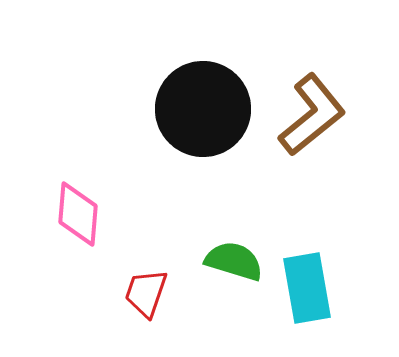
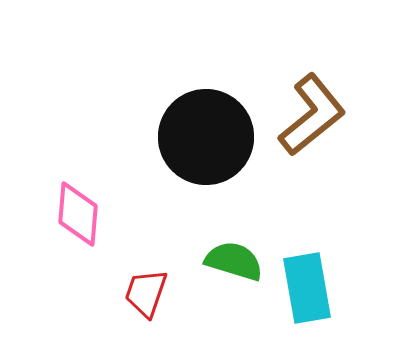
black circle: moved 3 px right, 28 px down
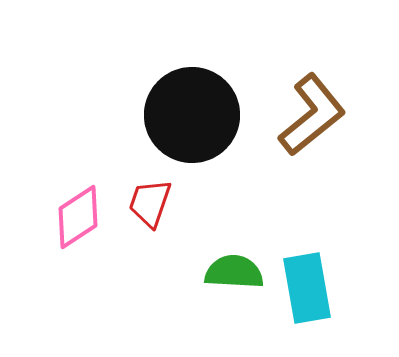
black circle: moved 14 px left, 22 px up
pink diamond: moved 3 px down; rotated 52 degrees clockwise
green semicircle: moved 11 px down; rotated 14 degrees counterclockwise
red trapezoid: moved 4 px right, 90 px up
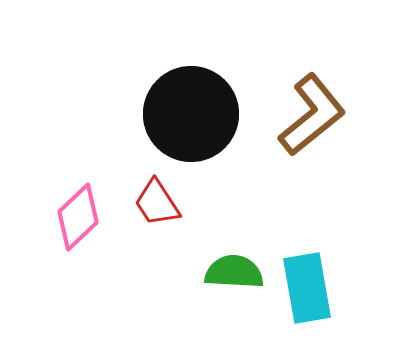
black circle: moved 1 px left, 1 px up
red trapezoid: moved 7 px right; rotated 52 degrees counterclockwise
pink diamond: rotated 10 degrees counterclockwise
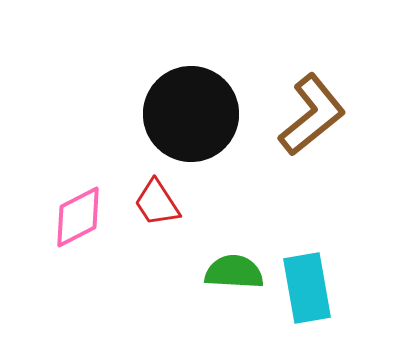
pink diamond: rotated 16 degrees clockwise
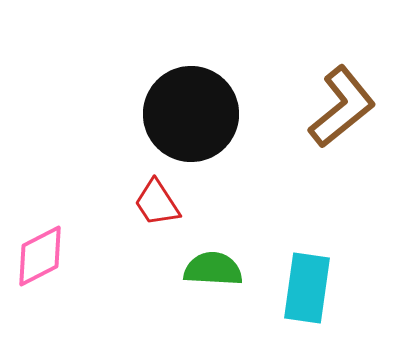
brown L-shape: moved 30 px right, 8 px up
pink diamond: moved 38 px left, 39 px down
green semicircle: moved 21 px left, 3 px up
cyan rectangle: rotated 18 degrees clockwise
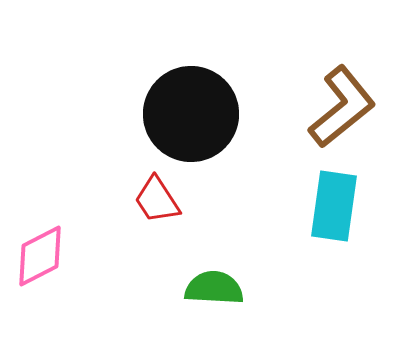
red trapezoid: moved 3 px up
green semicircle: moved 1 px right, 19 px down
cyan rectangle: moved 27 px right, 82 px up
